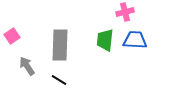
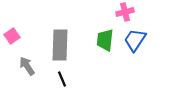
blue trapezoid: rotated 60 degrees counterclockwise
black line: moved 3 px right, 1 px up; rotated 35 degrees clockwise
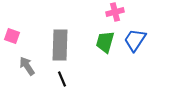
pink cross: moved 10 px left
pink square: rotated 35 degrees counterclockwise
green trapezoid: moved 2 px down; rotated 10 degrees clockwise
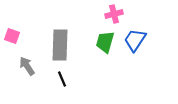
pink cross: moved 1 px left, 2 px down
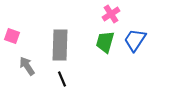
pink cross: moved 3 px left; rotated 18 degrees counterclockwise
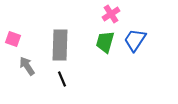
pink square: moved 1 px right, 3 px down
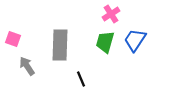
black line: moved 19 px right
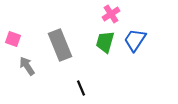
gray rectangle: rotated 24 degrees counterclockwise
black line: moved 9 px down
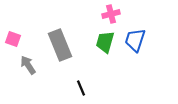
pink cross: rotated 18 degrees clockwise
blue trapezoid: rotated 15 degrees counterclockwise
gray arrow: moved 1 px right, 1 px up
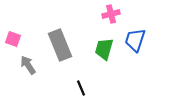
green trapezoid: moved 1 px left, 7 px down
